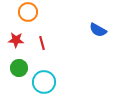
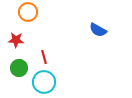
red line: moved 2 px right, 14 px down
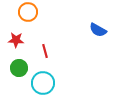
red line: moved 1 px right, 6 px up
cyan circle: moved 1 px left, 1 px down
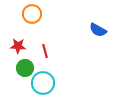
orange circle: moved 4 px right, 2 px down
red star: moved 2 px right, 6 px down
green circle: moved 6 px right
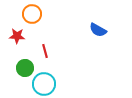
red star: moved 1 px left, 10 px up
cyan circle: moved 1 px right, 1 px down
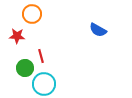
red line: moved 4 px left, 5 px down
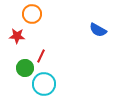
red line: rotated 40 degrees clockwise
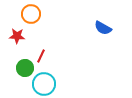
orange circle: moved 1 px left
blue semicircle: moved 5 px right, 2 px up
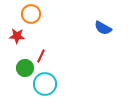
cyan circle: moved 1 px right
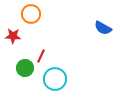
red star: moved 4 px left
cyan circle: moved 10 px right, 5 px up
